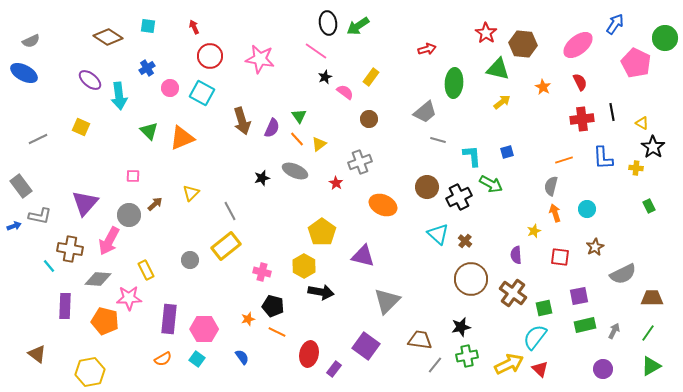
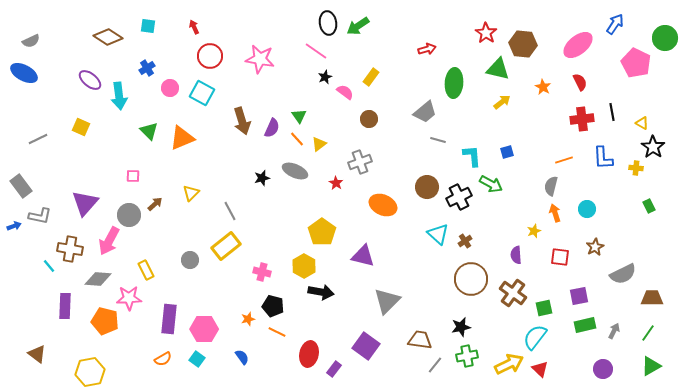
brown cross at (465, 241): rotated 16 degrees clockwise
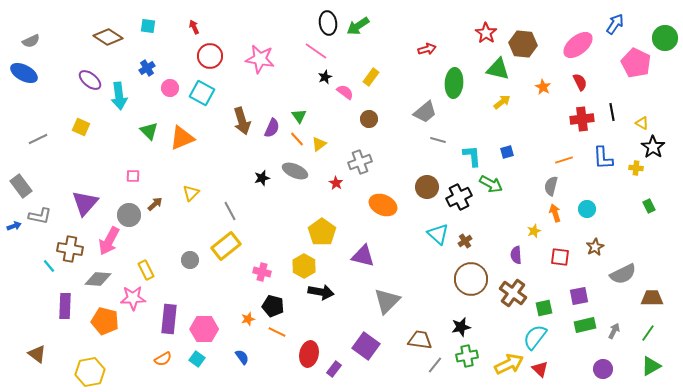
pink star at (129, 298): moved 4 px right
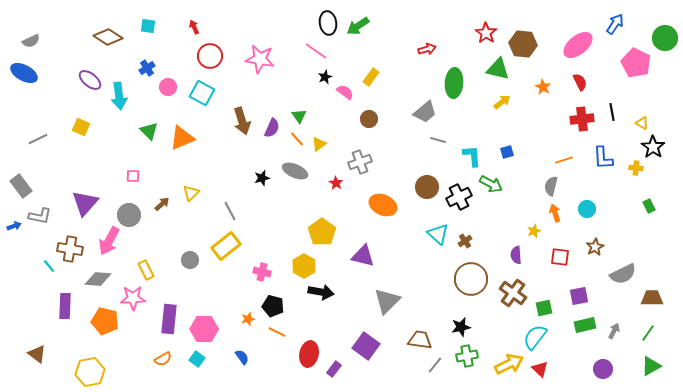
pink circle at (170, 88): moved 2 px left, 1 px up
brown arrow at (155, 204): moved 7 px right
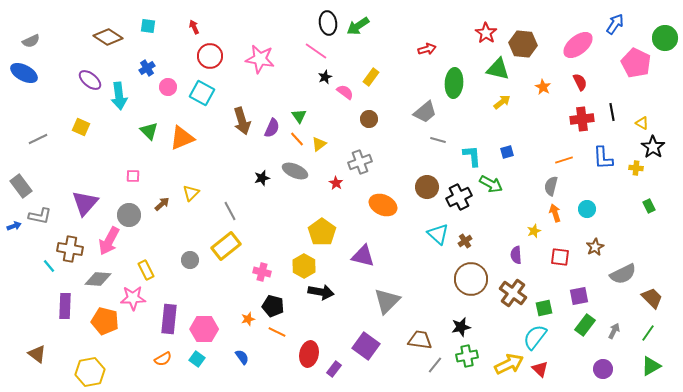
brown trapezoid at (652, 298): rotated 45 degrees clockwise
green rectangle at (585, 325): rotated 40 degrees counterclockwise
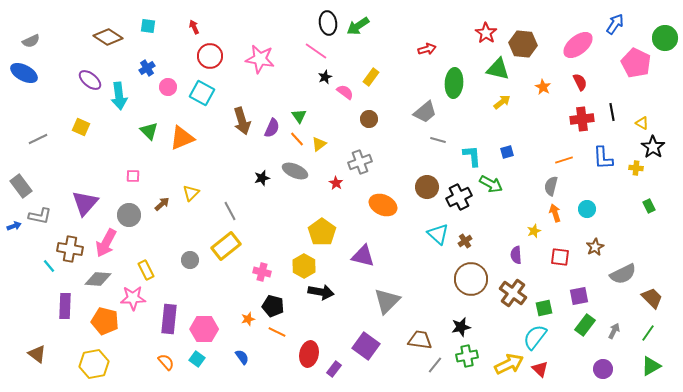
pink arrow at (109, 241): moved 3 px left, 2 px down
orange semicircle at (163, 359): moved 3 px right, 3 px down; rotated 102 degrees counterclockwise
yellow hexagon at (90, 372): moved 4 px right, 8 px up
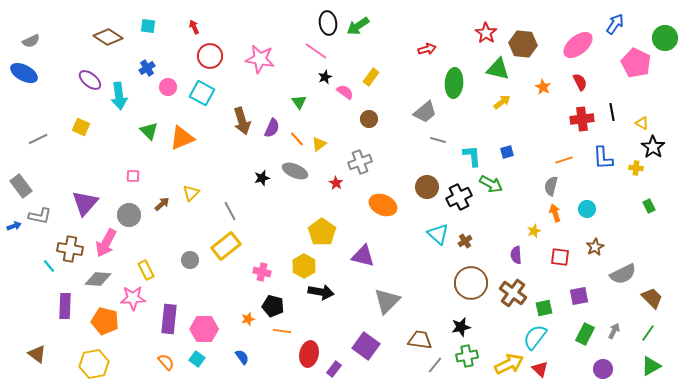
green triangle at (299, 116): moved 14 px up
brown circle at (471, 279): moved 4 px down
green rectangle at (585, 325): moved 9 px down; rotated 10 degrees counterclockwise
orange line at (277, 332): moved 5 px right, 1 px up; rotated 18 degrees counterclockwise
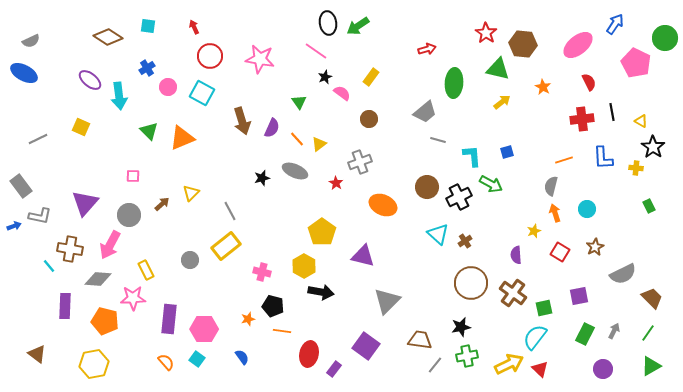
red semicircle at (580, 82): moved 9 px right
pink semicircle at (345, 92): moved 3 px left, 1 px down
yellow triangle at (642, 123): moved 1 px left, 2 px up
pink arrow at (106, 243): moved 4 px right, 2 px down
red square at (560, 257): moved 5 px up; rotated 24 degrees clockwise
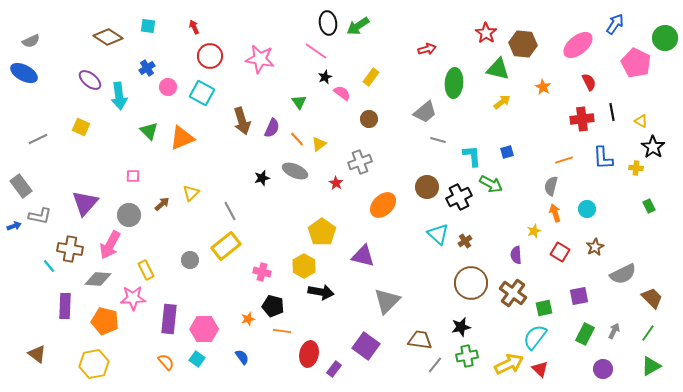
orange ellipse at (383, 205): rotated 68 degrees counterclockwise
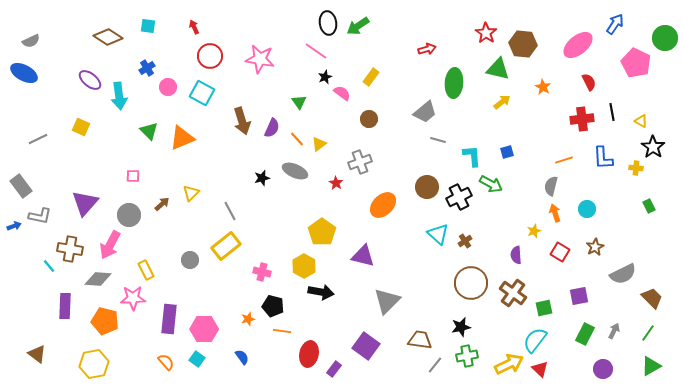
cyan semicircle at (535, 337): moved 3 px down
